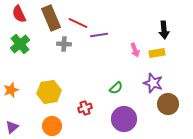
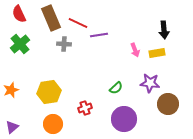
purple star: moved 3 px left; rotated 12 degrees counterclockwise
orange circle: moved 1 px right, 2 px up
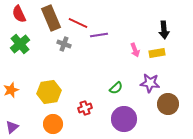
gray cross: rotated 16 degrees clockwise
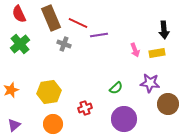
purple triangle: moved 2 px right, 2 px up
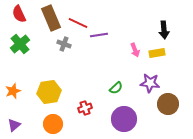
orange star: moved 2 px right, 1 px down
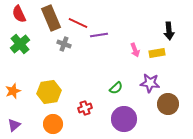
black arrow: moved 5 px right, 1 px down
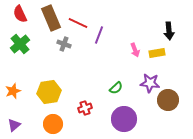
red semicircle: moved 1 px right
purple line: rotated 60 degrees counterclockwise
brown circle: moved 4 px up
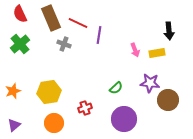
purple line: rotated 12 degrees counterclockwise
orange circle: moved 1 px right, 1 px up
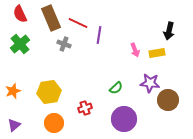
black arrow: rotated 18 degrees clockwise
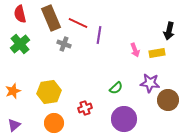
red semicircle: rotated 12 degrees clockwise
